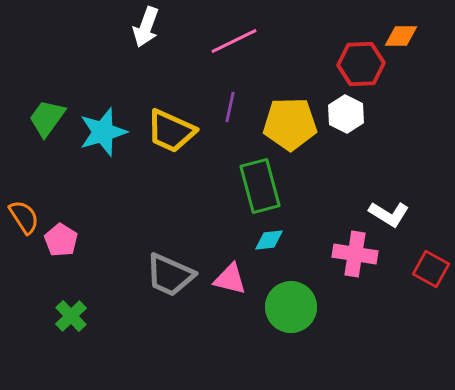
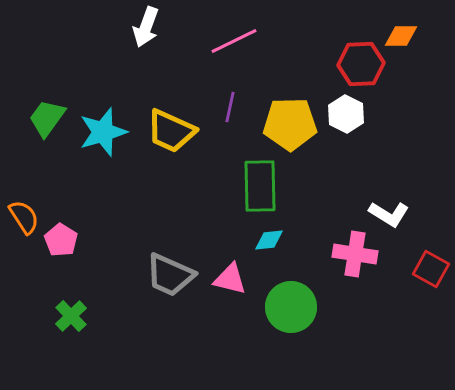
green rectangle: rotated 14 degrees clockwise
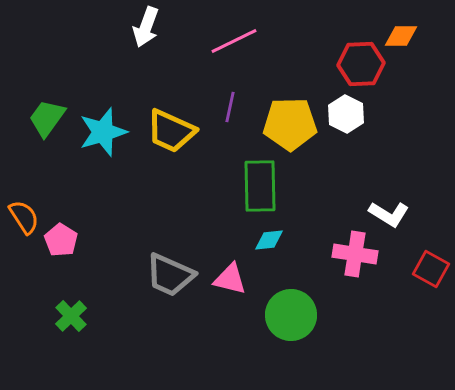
green circle: moved 8 px down
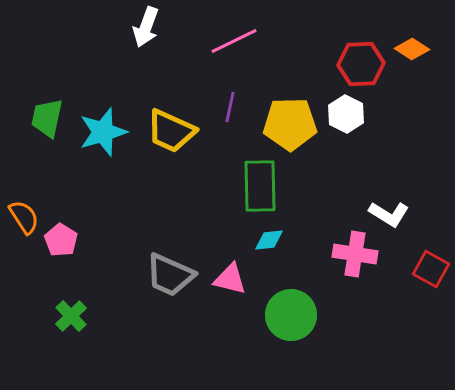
orange diamond: moved 11 px right, 13 px down; rotated 32 degrees clockwise
green trapezoid: rotated 24 degrees counterclockwise
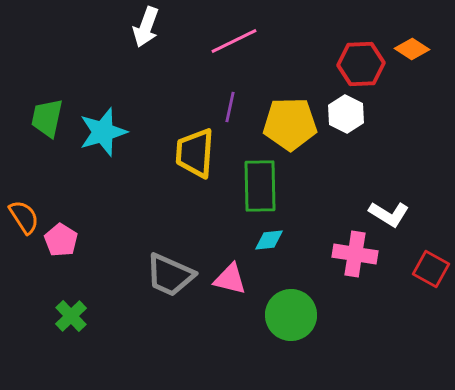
yellow trapezoid: moved 24 px right, 22 px down; rotated 70 degrees clockwise
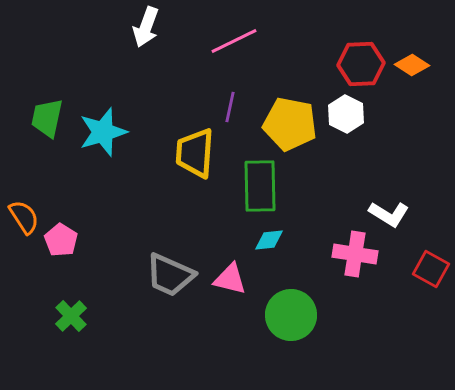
orange diamond: moved 16 px down
yellow pentagon: rotated 12 degrees clockwise
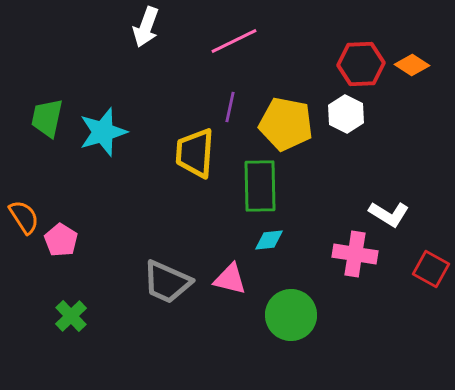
yellow pentagon: moved 4 px left
gray trapezoid: moved 3 px left, 7 px down
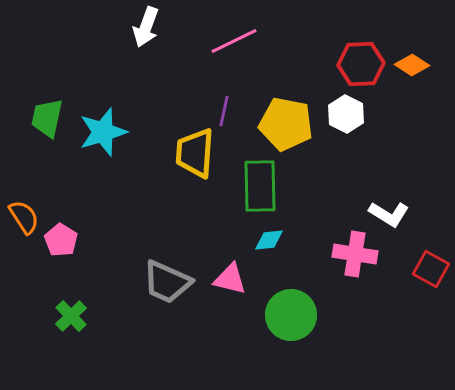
purple line: moved 6 px left, 4 px down
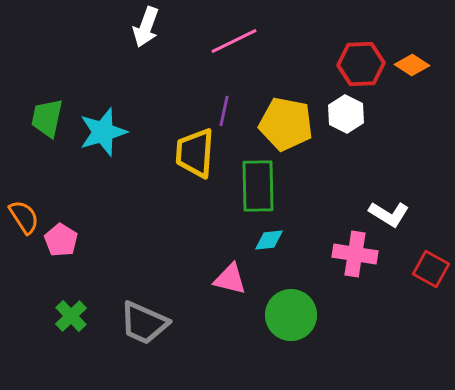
green rectangle: moved 2 px left
gray trapezoid: moved 23 px left, 41 px down
